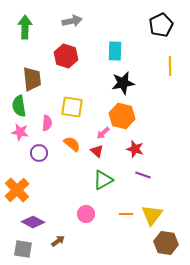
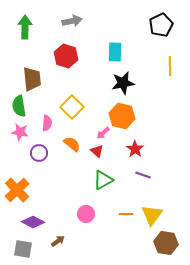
cyan rectangle: moved 1 px down
yellow square: rotated 35 degrees clockwise
red star: rotated 18 degrees clockwise
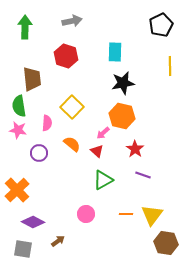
pink star: moved 2 px left, 2 px up
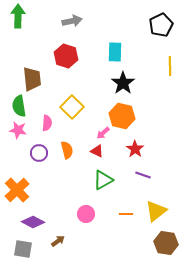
green arrow: moved 7 px left, 11 px up
black star: rotated 25 degrees counterclockwise
orange semicircle: moved 5 px left, 6 px down; rotated 36 degrees clockwise
red triangle: rotated 16 degrees counterclockwise
yellow triangle: moved 4 px right, 4 px up; rotated 15 degrees clockwise
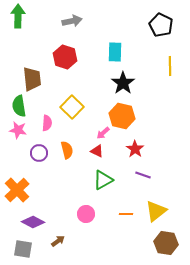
black pentagon: rotated 20 degrees counterclockwise
red hexagon: moved 1 px left, 1 px down
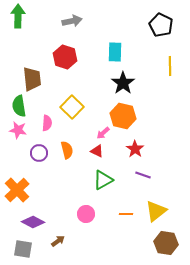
orange hexagon: moved 1 px right
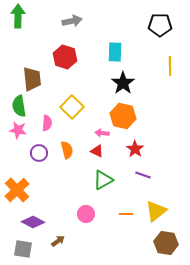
black pentagon: moved 1 px left; rotated 25 degrees counterclockwise
pink arrow: moved 1 px left; rotated 48 degrees clockwise
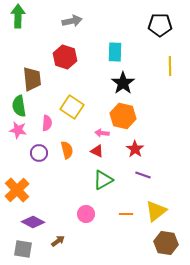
yellow square: rotated 10 degrees counterclockwise
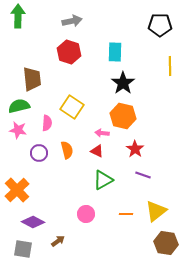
red hexagon: moved 4 px right, 5 px up
green semicircle: rotated 85 degrees clockwise
